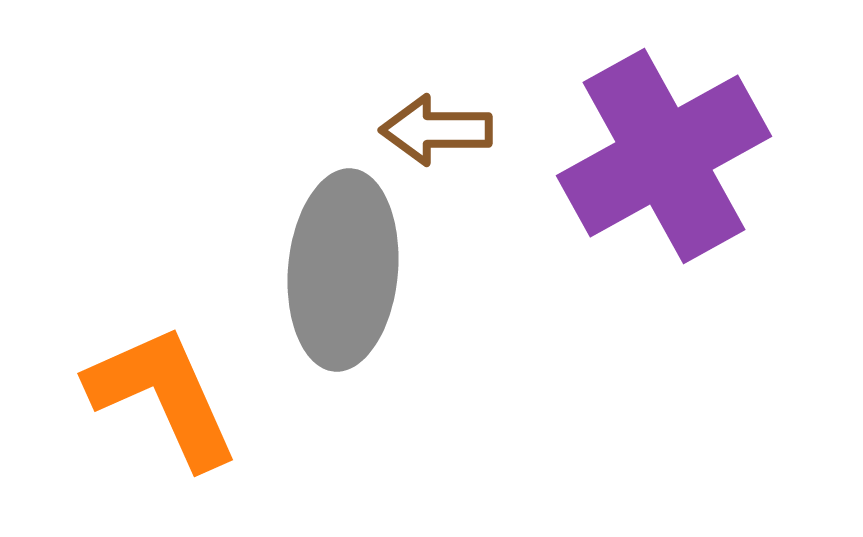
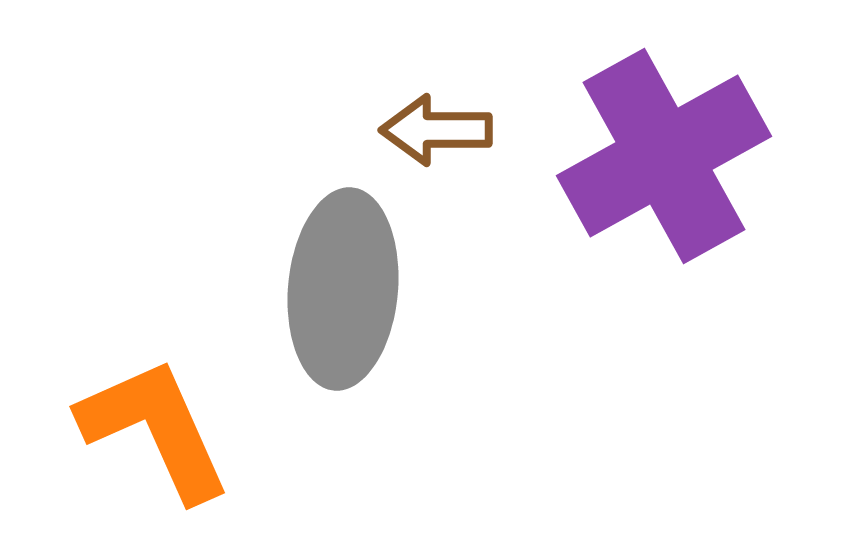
gray ellipse: moved 19 px down
orange L-shape: moved 8 px left, 33 px down
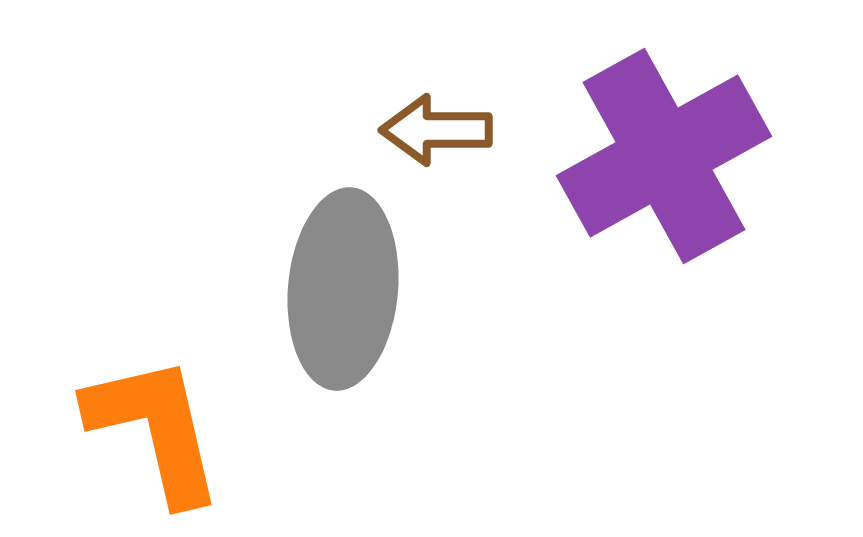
orange L-shape: rotated 11 degrees clockwise
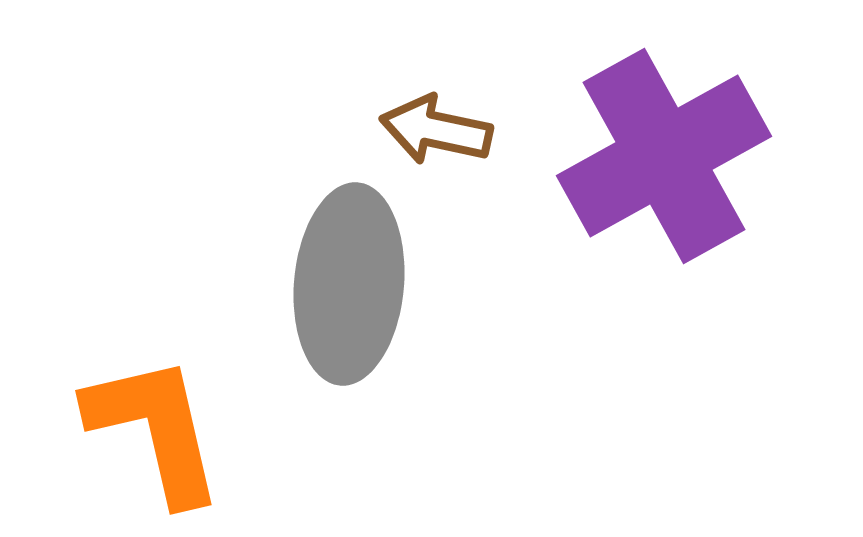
brown arrow: rotated 12 degrees clockwise
gray ellipse: moved 6 px right, 5 px up
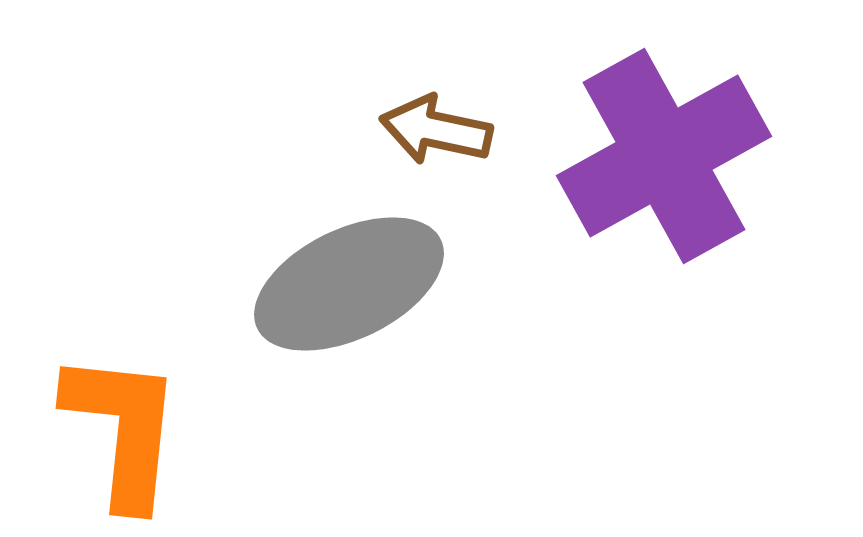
gray ellipse: rotated 59 degrees clockwise
orange L-shape: moved 32 px left; rotated 19 degrees clockwise
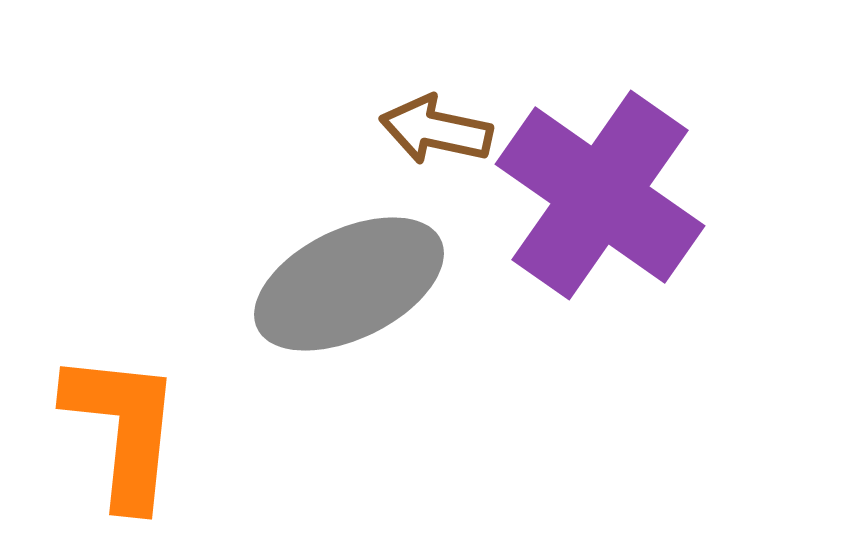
purple cross: moved 64 px left, 39 px down; rotated 26 degrees counterclockwise
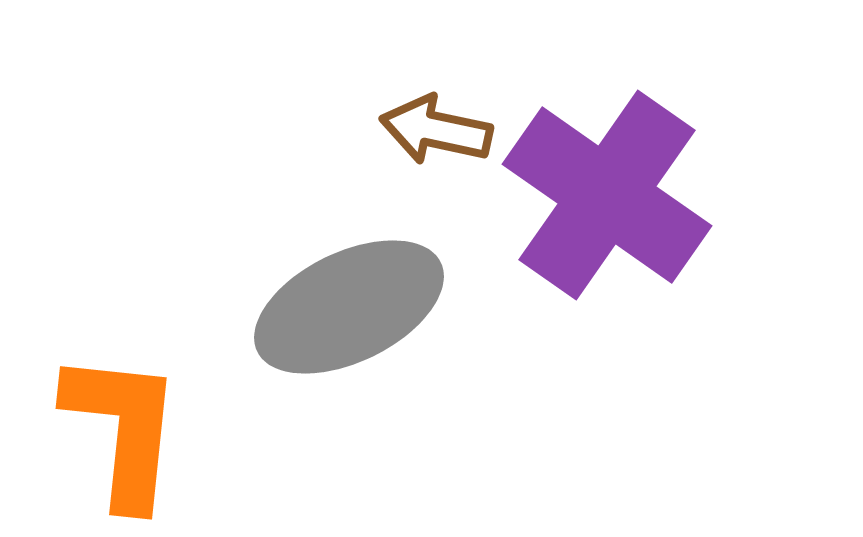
purple cross: moved 7 px right
gray ellipse: moved 23 px down
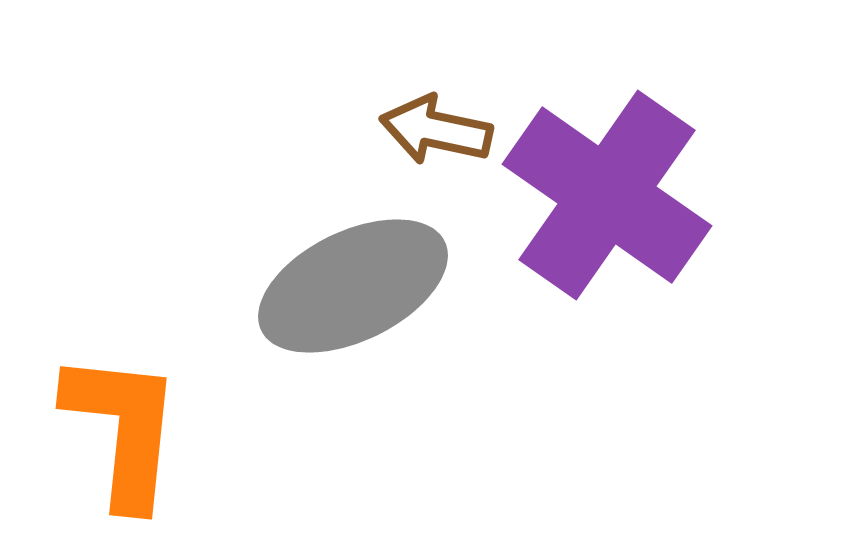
gray ellipse: moved 4 px right, 21 px up
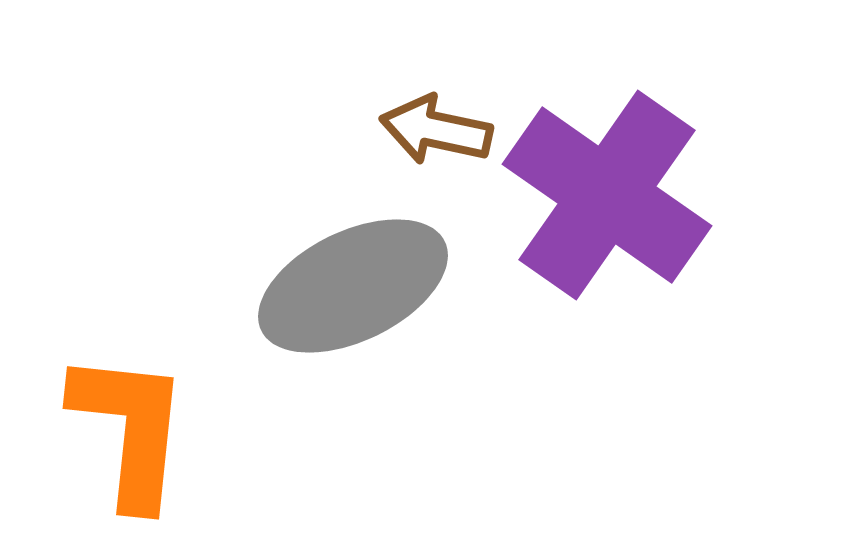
orange L-shape: moved 7 px right
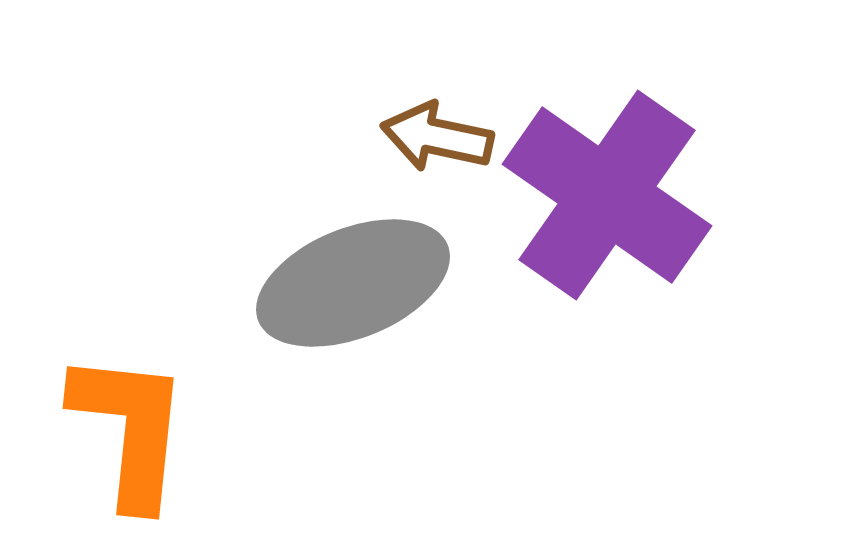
brown arrow: moved 1 px right, 7 px down
gray ellipse: moved 3 px up; rotated 4 degrees clockwise
